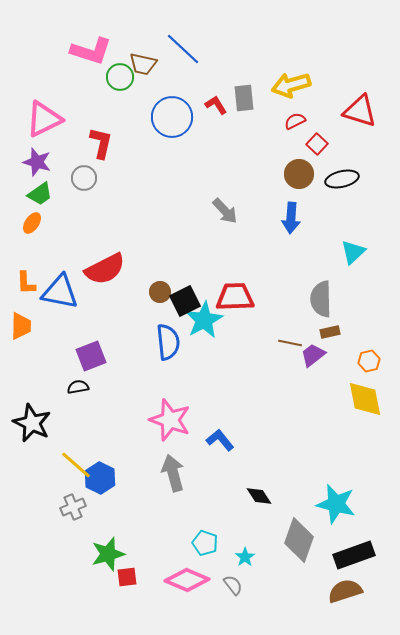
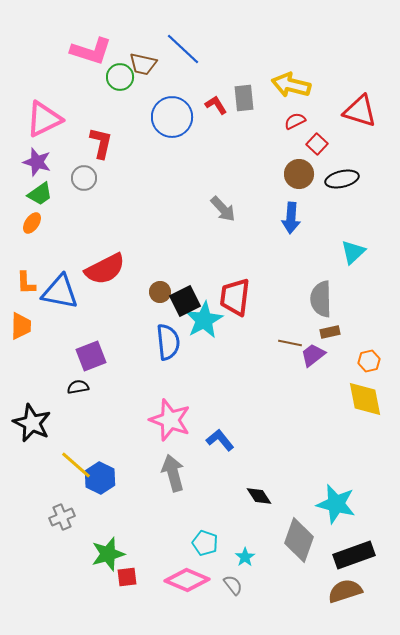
yellow arrow at (291, 85): rotated 30 degrees clockwise
gray arrow at (225, 211): moved 2 px left, 2 px up
red trapezoid at (235, 297): rotated 81 degrees counterclockwise
gray cross at (73, 507): moved 11 px left, 10 px down
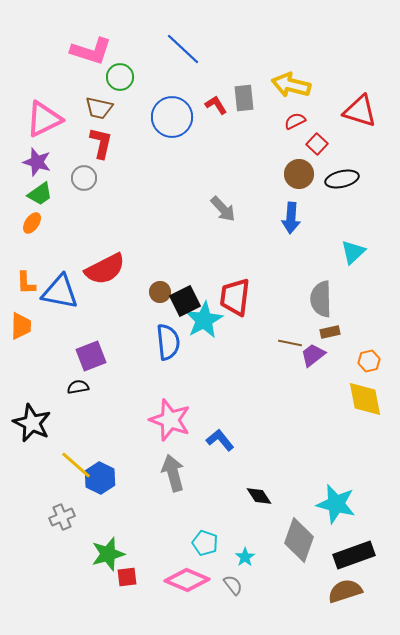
brown trapezoid at (143, 64): moved 44 px left, 44 px down
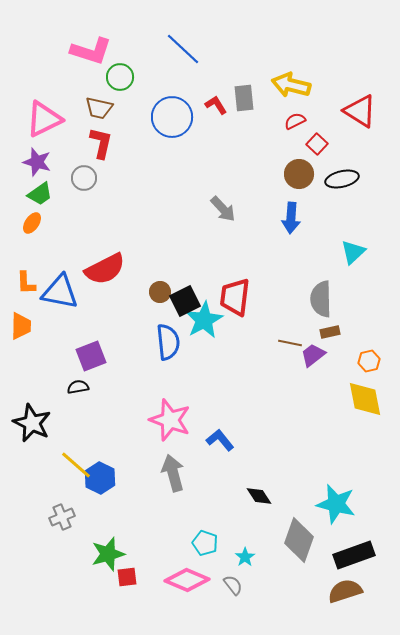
red triangle at (360, 111): rotated 15 degrees clockwise
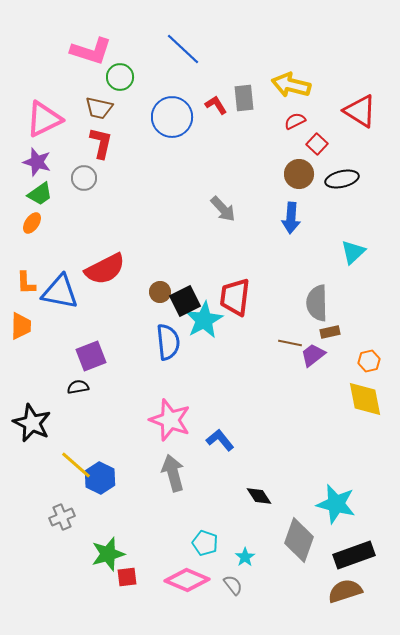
gray semicircle at (321, 299): moved 4 px left, 4 px down
